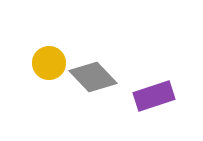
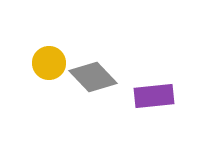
purple rectangle: rotated 12 degrees clockwise
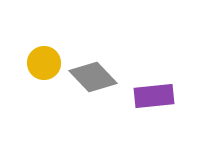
yellow circle: moved 5 px left
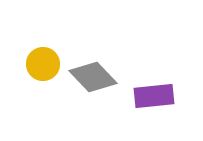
yellow circle: moved 1 px left, 1 px down
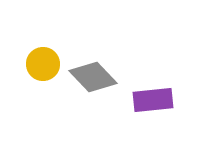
purple rectangle: moved 1 px left, 4 px down
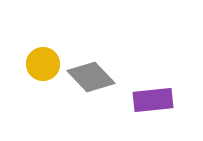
gray diamond: moved 2 px left
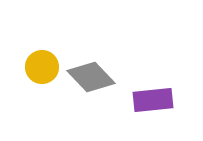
yellow circle: moved 1 px left, 3 px down
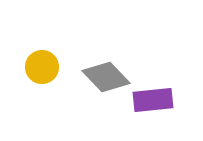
gray diamond: moved 15 px right
